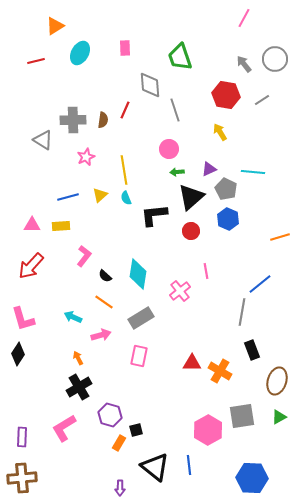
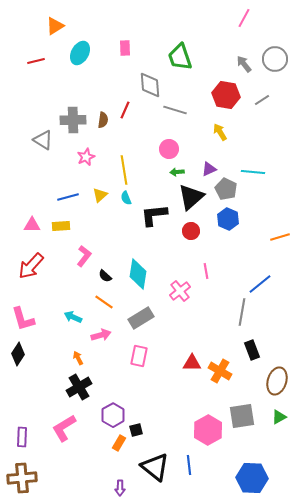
gray line at (175, 110): rotated 55 degrees counterclockwise
purple hexagon at (110, 415): moved 3 px right; rotated 15 degrees clockwise
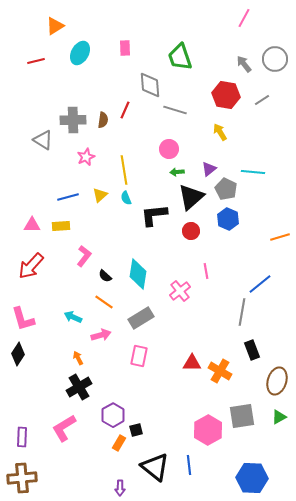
purple triangle at (209, 169): rotated 14 degrees counterclockwise
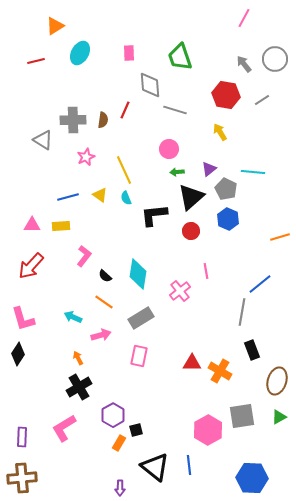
pink rectangle at (125, 48): moved 4 px right, 5 px down
yellow line at (124, 170): rotated 16 degrees counterclockwise
yellow triangle at (100, 195): rotated 42 degrees counterclockwise
